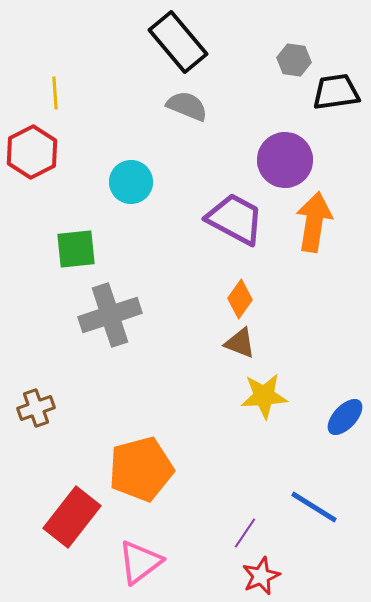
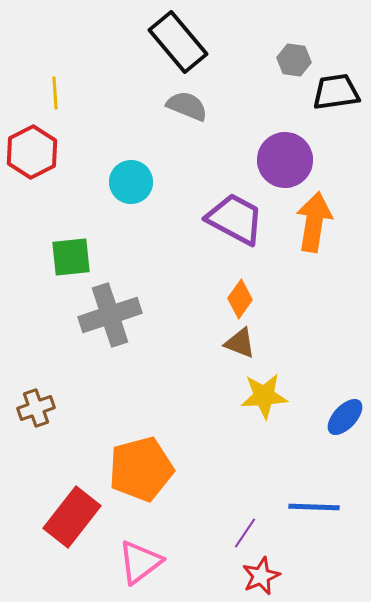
green square: moved 5 px left, 8 px down
blue line: rotated 30 degrees counterclockwise
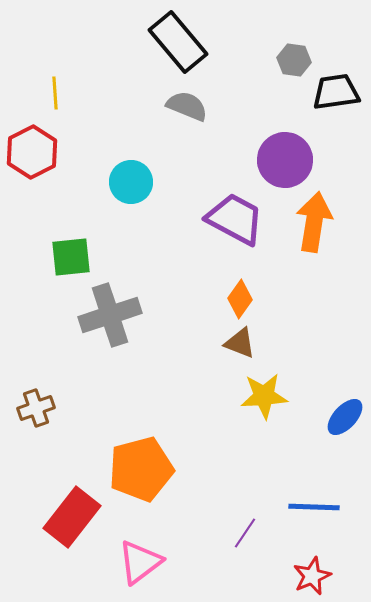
red star: moved 51 px right
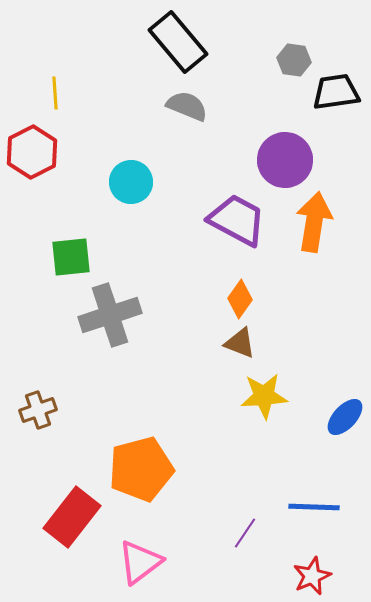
purple trapezoid: moved 2 px right, 1 px down
brown cross: moved 2 px right, 2 px down
